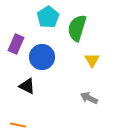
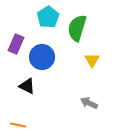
gray arrow: moved 5 px down
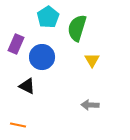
gray arrow: moved 1 px right, 2 px down; rotated 24 degrees counterclockwise
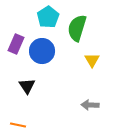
blue circle: moved 6 px up
black triangle: rotated 30 degrees clockwise
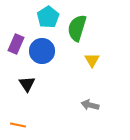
black triangle: moved 2 px up
gray arrow: rotated 12 degrees clockwise
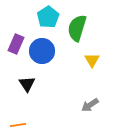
gray arrow: rotated 48 degrees counterclockwise
orange line: rotated 21 degrees counterclockwise
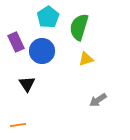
green semicircle: moved 2 px right, 1 px up
purple rectangle: moved 2 px up; rotated 48 degrees counterclockwise
yellow triangle: moved 6 px left, 1 px up; rotated 42 degrees clockwise
gray arrow: moved 8 px right, 5 px up
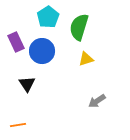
gray arrow: moved 1 px left, 1 px down
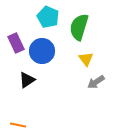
cyan pentagon: rotated 15 degrees counterclockwise
purple rectangle: moved 1 px down
yellow triangle: rotated 49 degrees counterclockwise
black triangle: moved 4 px up; rotated 30 degrees clockwise
gray arrow: moved 1 px left, 19 px up
orange line: rotated 21 degrees clockwise
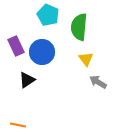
cyan pentagon: moved 2 px up
green semicircle: rotated 12 degrees counterclockwise
purple rectangle: moved 3 px down
blue circle: moved 1 px down
gray arrow: moved 2 px right; rotated 66 degrees clockwise
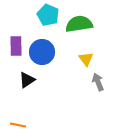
green semicircle: moved 3 px up; rotated 76 degrees clockwise
purple rectangle: rotated 24 degrees clockwise
gray arrow: rotated 36 degrees clockwise
